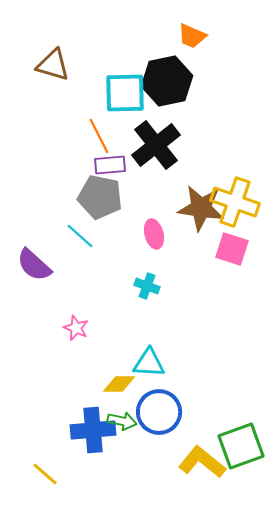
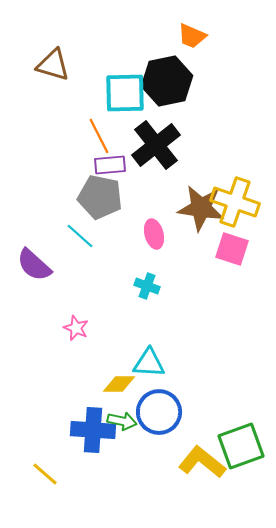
blue cross: rotated 9 degrees clockwise
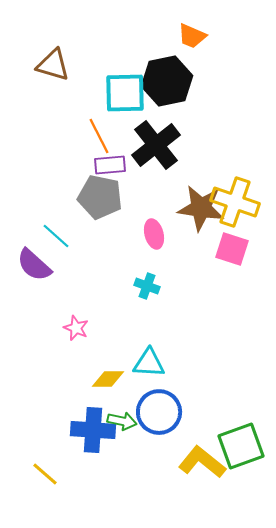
cyan line: moved 24 px left
yellow diamond: moved 11 px left, 5 px up
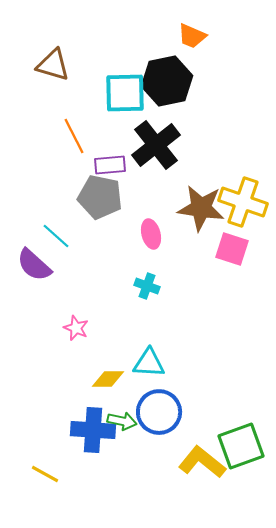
orange line: moved 25 px left
yellow cross: moved 8 px right
pink ellipse: moved 3 px left
yellow line: rotated 12 degrees counterclockwise
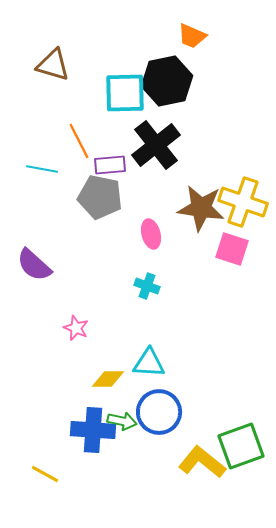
orange line: moved 5 px right, 5 px down
cyan line: moved 14 px left, 67 px up; rotated 32 degrees counterclockwise
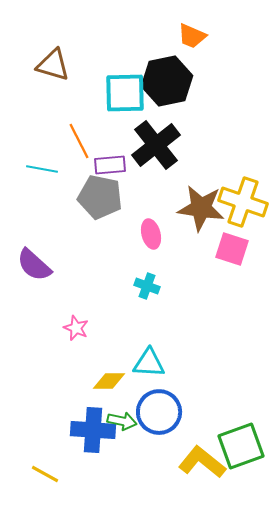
yellow diamond: moved 1 px right, 2 px down
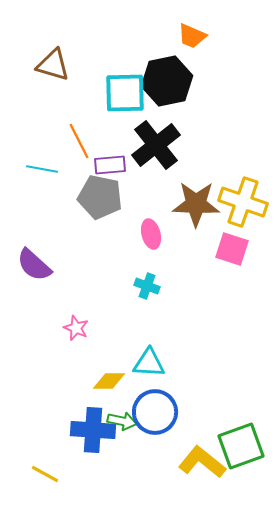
brown star: moved 5 px left, 4 px up; rotated 6 degrees counterclockwise
blue circle: moved 4 px left
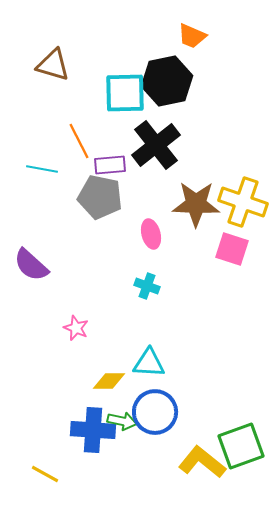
purple semicircle: moved 3 px left
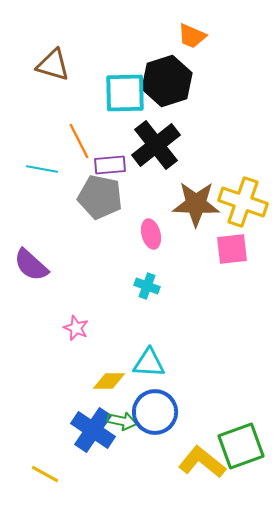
black hexagon: rotated 6 degrees counterclockwise
pink square: rotated 24 degrees counterclockwise
blue cross: rotated 30 degrees clockwise
